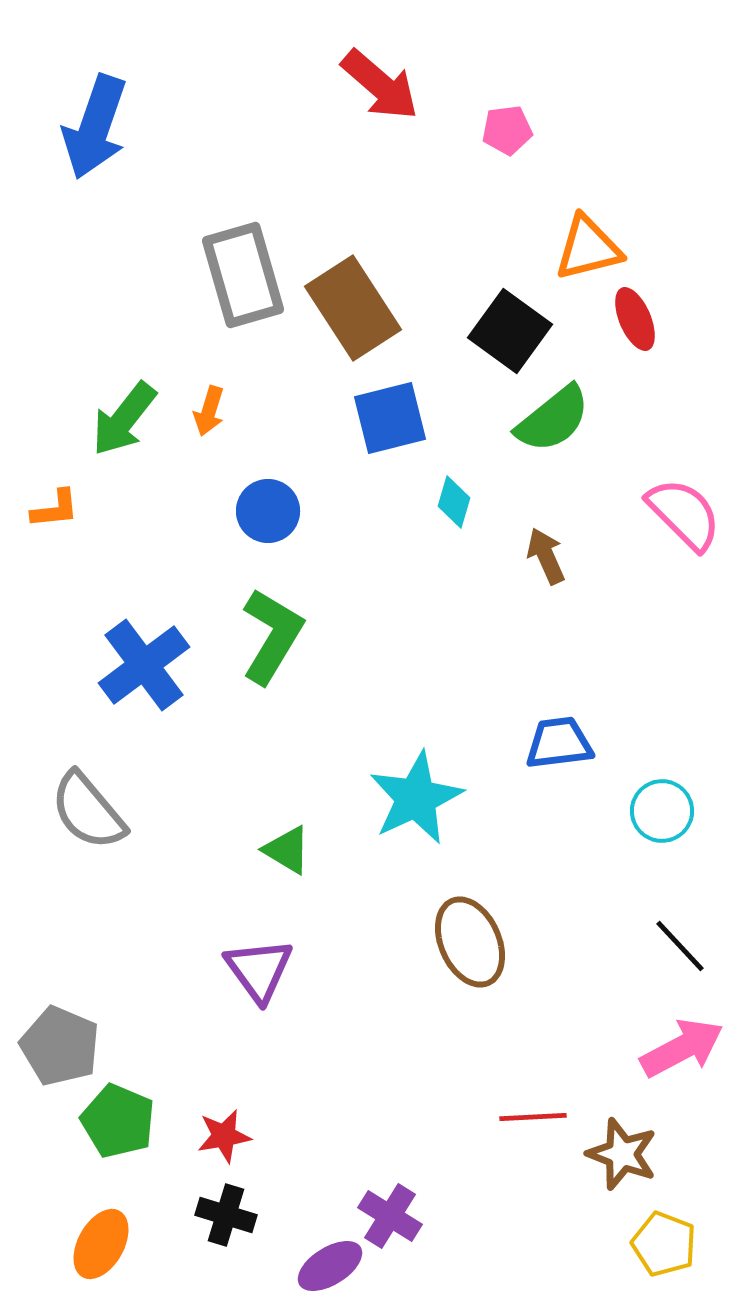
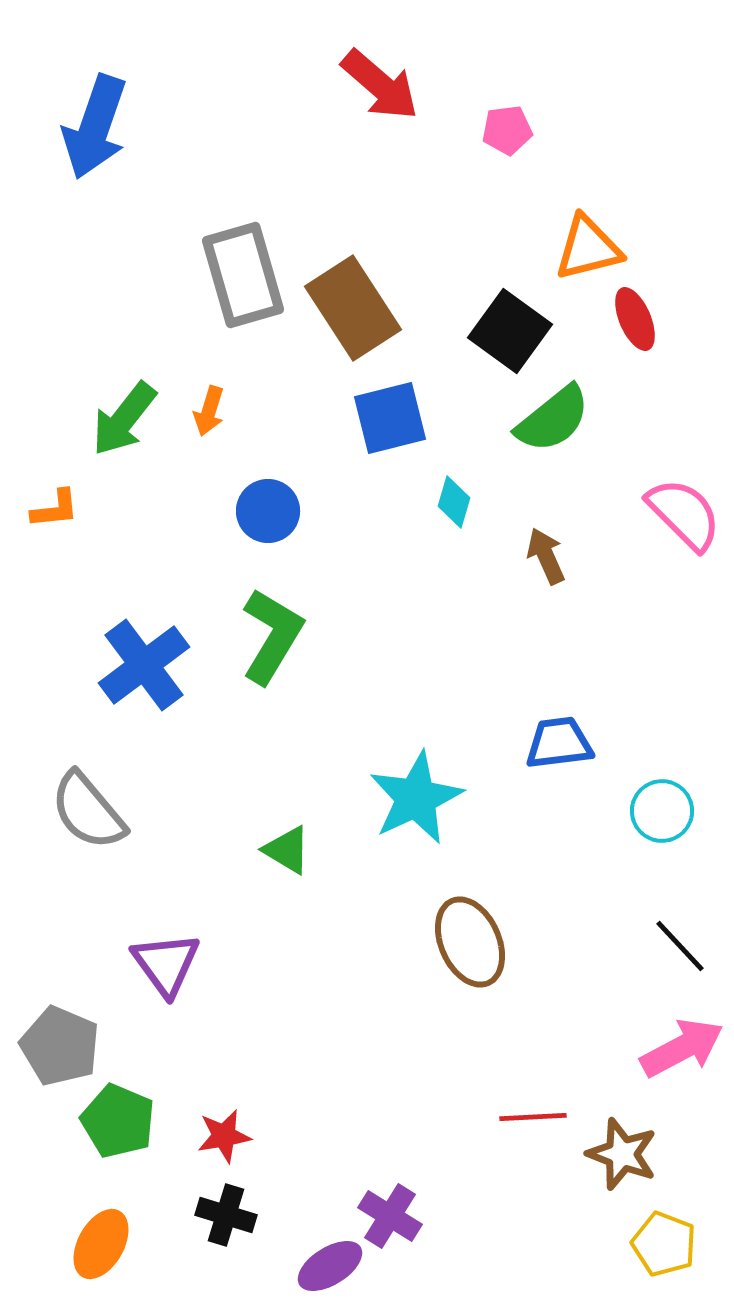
purple triangle: moved 93 px left, 6 px up
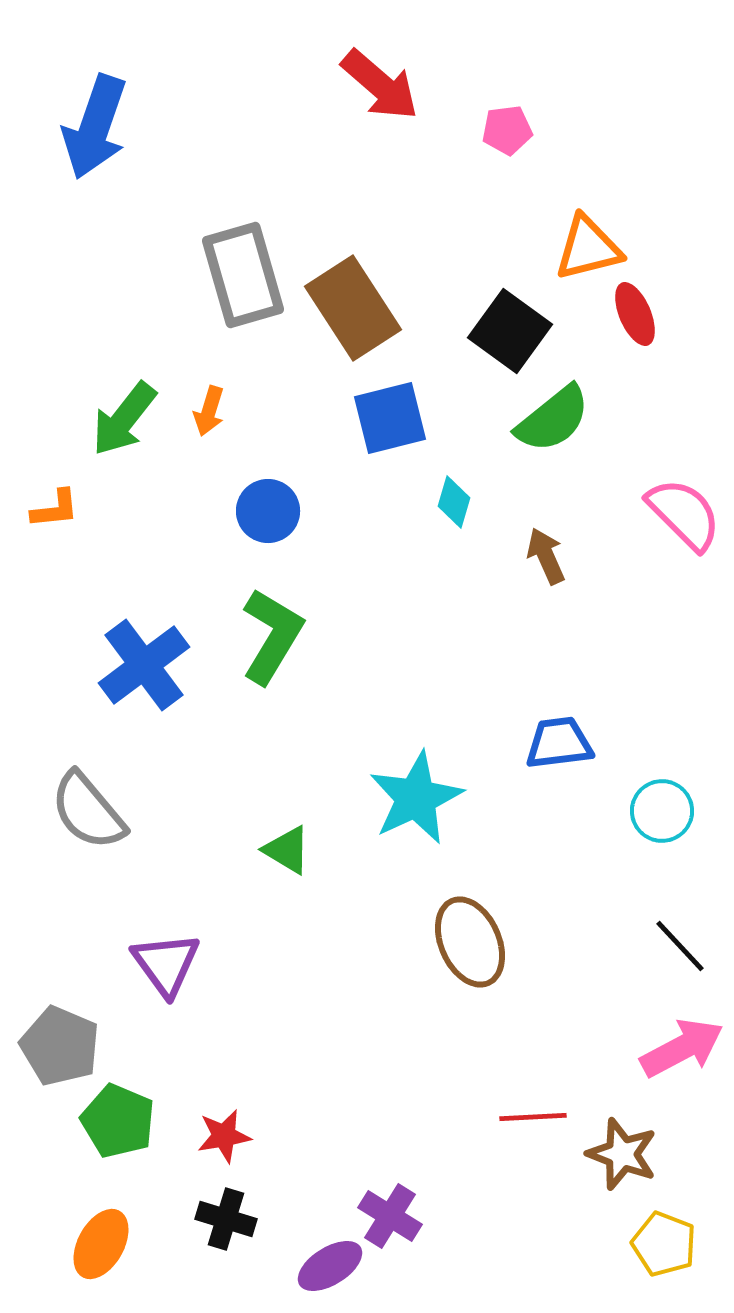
red ellipse: moved 5 px up
black cross: moved 4 px down
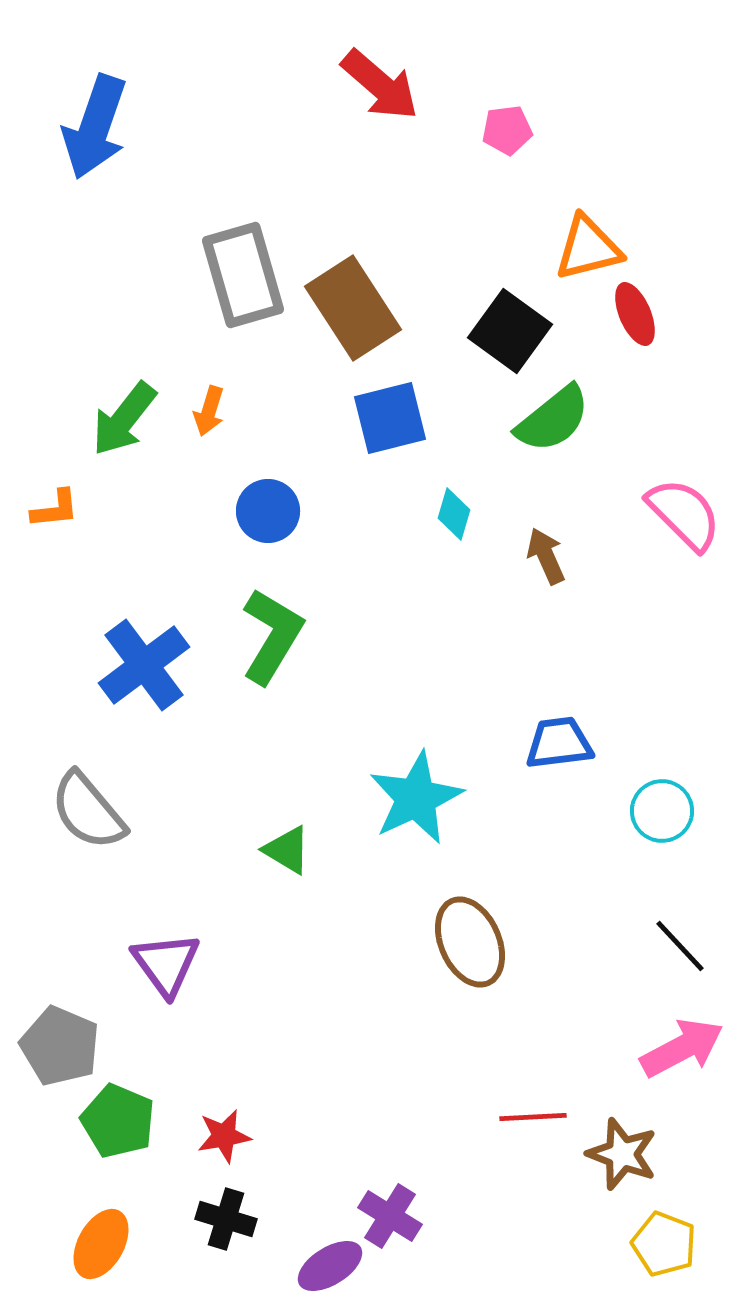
cyan diamond: moved 12 px down
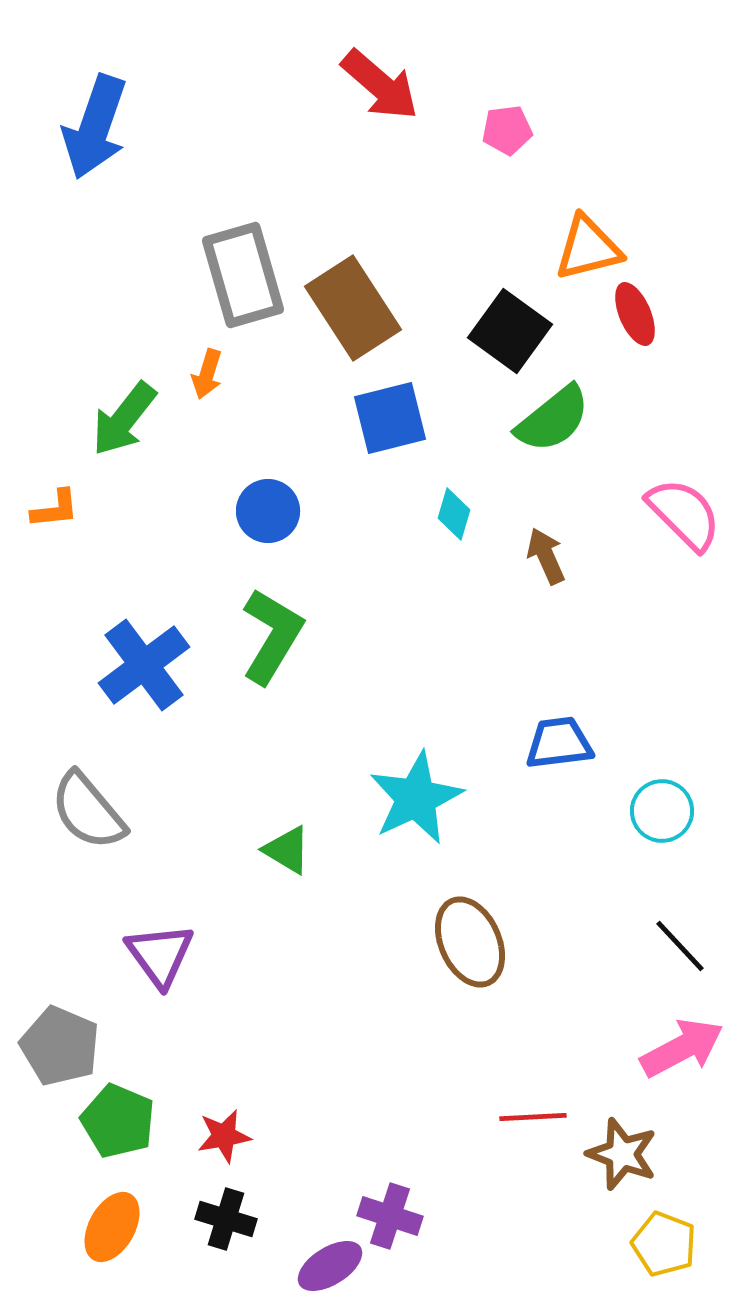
orange arrow: moved 2 px left, 37 px up
purple triangle: moved 6 px left, 9 px up
purple cross: rotated 14 degrees counterclockwise
orange ellipse: moved 11 px right, 17 px up
